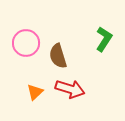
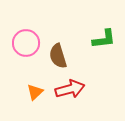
green L-shape: rotated 50 degrees clockwise
red arrow: rotated 32 degrees counterclockwise
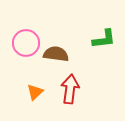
brown semicircle: moved 2 px left, 2 px up; rotated 115 degrees clockwise
red arrow: rotated 68 degrees counterclockwise
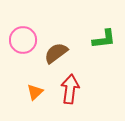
pink circle: moved 3 px left, 3 px up
brown semicircle: moved 1 px up; rotated 45 degrees counterclockwise
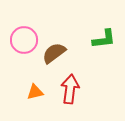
pink circle: moved 1 px right
brown semicircle: moved 2 px left
orange triangle: rotated 30 degrees clockwise
